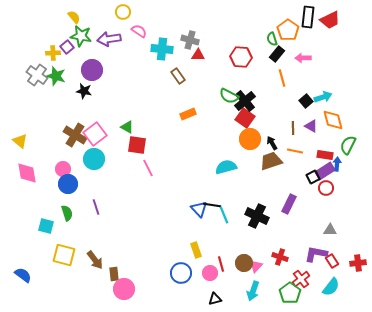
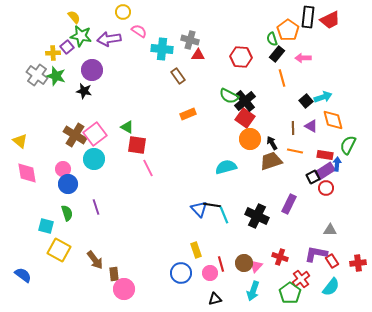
yellow square at (64, 255): moved 5 px left, 5 px up; rotated 15 degrees clockwise
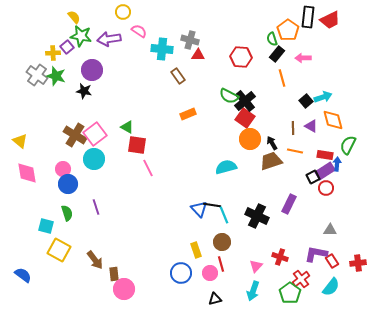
brown circle at (244, 263): moved 22 px left, 21 px up
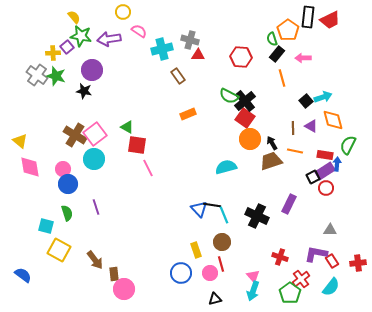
cyan cross at (162, 49): rotated 20 degrees counterclockwise
pink diamond at (27, 173): moved 3 px right, 6 px up
pink triangle at (256, 266): moved 3 px left, 10 px down; rotated 24 degrees counterclockwise
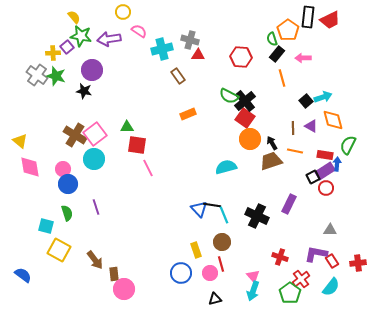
green triangle at (127, 127): rotated 32 degrees counterclockwise
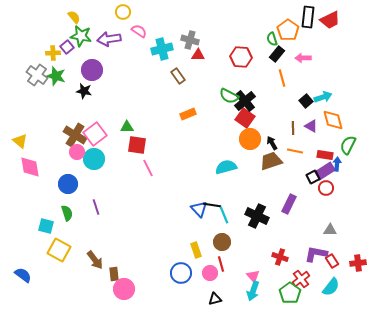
pink circle at (63, 169): moved 14 px right, 17 px up
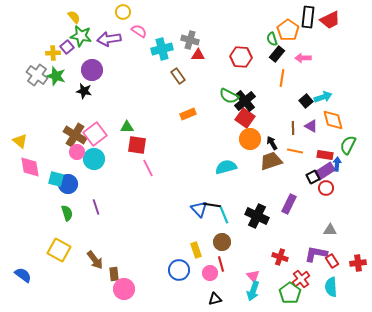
orange line at (282, 78): rotated 24 degrees clockwise
cyan square at (46, 226): moved 10 px right, 47 px up
blue circle at (181, 273): moved 2 px left, 3 px up
cyan semicircle at (331, 287): rotated 138 degrees clockwise
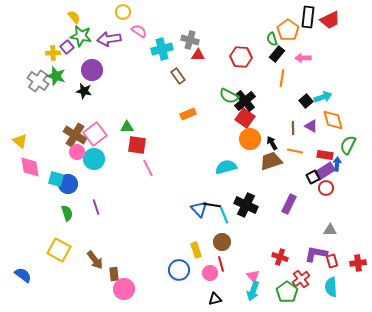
gray cross at (37, 75): moved 1 px right, 6 px down
black cross at (257, 216): moved 11 px left, 11 px up
red rectangle at (332, 261): rotated 16 degrees clockwise
green pentagon at (290, 293): moved 3 px left, 1 px up
